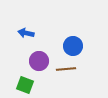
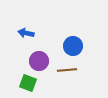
brown line: moved 1 px right, 1 px down
green square: moved 3 px right, 2 px up
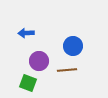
blue arrow: rotated 14 degrees counterclockwise
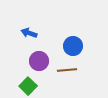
blue arrow: moved 3 px right; rotated 21 degrees clockwise
green square: moved 3 px down; rotated 24 degrees clockwise
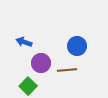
blue arrow: moved 5 px left, 9 px down
blue circle: moved 4 px right
purple circle: moved 2 px right, 2 px down
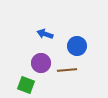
blue arrow: moved 21 px right, 8 px up
green square: moved 2 px left, 1 px up; rotated 24 degrees counterclockwise
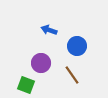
blue arrow: moved 4 px right, 4 px up
brown line: moved 5 px right, 5 px down; rotated 60 degrees clockwise
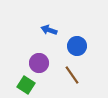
purple circle: moved 2 px left
green square: rotated 12 degrees clockwise
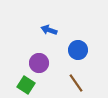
blue circle: moved 1 px right, 4 px down
brown line: moved 4 px right, 8 px down
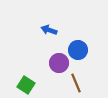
purple circle: moved 20 px right
brown line: rotated 12 degrees clockwise
